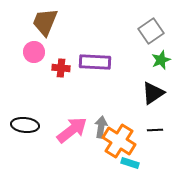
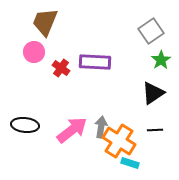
green star: rotated 12 degrees counterclockwise
red cross: rotated 30 degrees clockwise
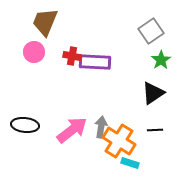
red cross: moved 11 px right, 12 px up; rotated 24 degrees counterclockwise
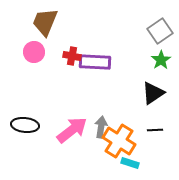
gray square: moved 9 px right
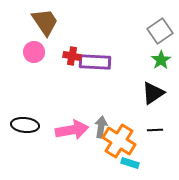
brown trapezoid: rotated 124 degrees clockwise
pink arrow: rotated 28 degrees clockwise
